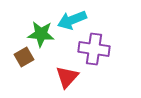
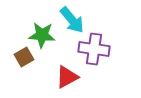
cyan arrow: rotated 108 degrees counterclockwise
green star: moved 1 px right, 1 px down
red triangle: rotated 20 degrees clockwise
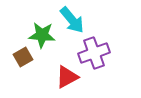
purple cross: moved 4 px down; rotated 28 degrees counterclockwise
brown square: moved 1 px left
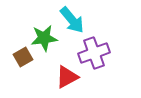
green star: moved 2 px right, 3 px down; rotated 12 degrees counterclockwise
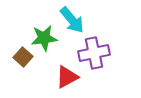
purple cross: rotated 8 degrees clockwise
brown square: rotated 18 degrees counterclockwise
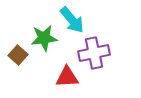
brown square: moved 5 px left, 2 px up
red triangle: rotated 25 degrees clockwise
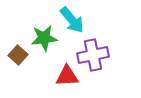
purple cross: moved 1 px left, 2 px down
red triangle: moved 1 px up
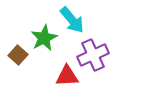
green star: rotated 20 degrees counterclockwise
purple cross: rotated 12 degrees counterclockwise
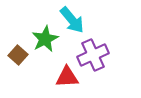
green star: moved 1 px right, 1 px down
red triangle: moved 1 px down
